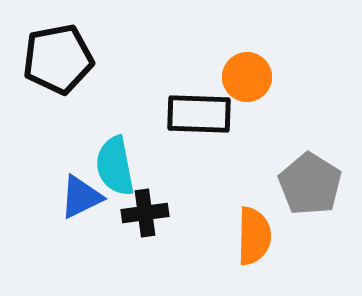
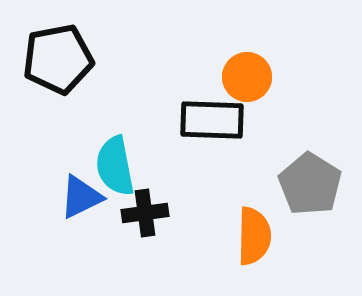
black rectangle: moved 13 px right, 6 px down
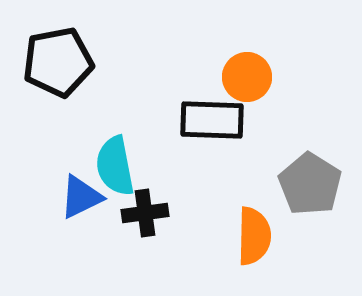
black pentagon: moved 3 px down
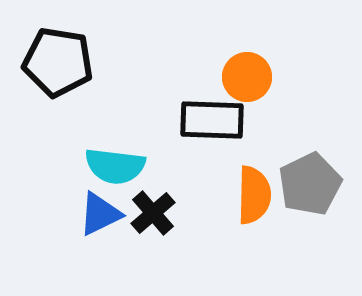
black pentagon: rotated 20 degrees clockwise
cyan semicircle: rotated 72 degrees counterclockwise
gray pentagon: rotated 14 degrees clockwise
blue triangle: moved 19 px right, 17 px down
black cross: moved 8 px right; rotated 33 degrees counterclockwise
orange semicircle: moved 41 px up
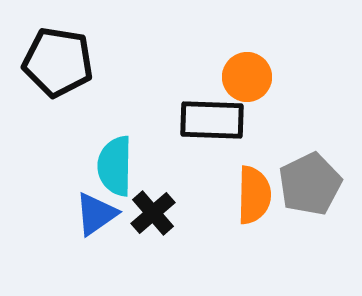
cyan semicircle: rotated 84 degrees clockwise
blue triangle: moved 4 px left; rotated 9 degrees counterclockwise
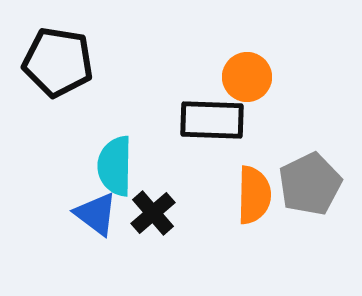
blue triangle: rotated 48 degrees counterclockwise
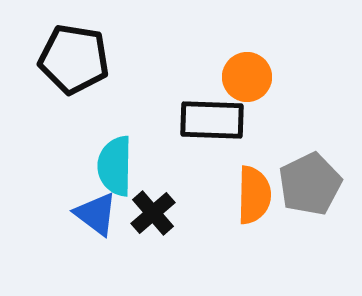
black pentagon: moved 16 px right, 3 px up
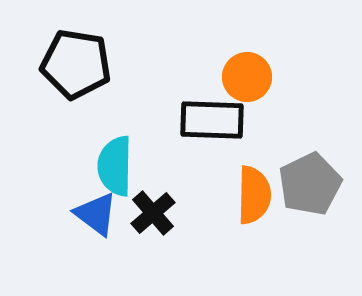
black pentagon: moved 2 px right, 5 px down
